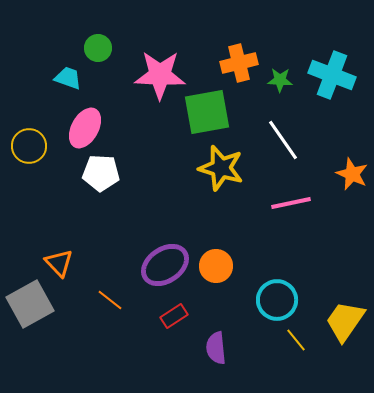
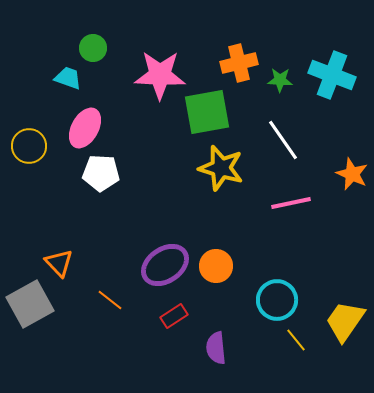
green circle: moved 5 px left
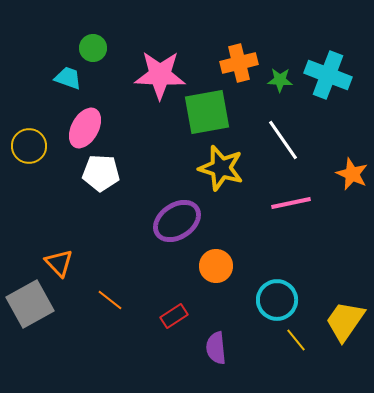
cyan cross: moved 4 px left
purple ellipse: moved 12 px right, 44 px up
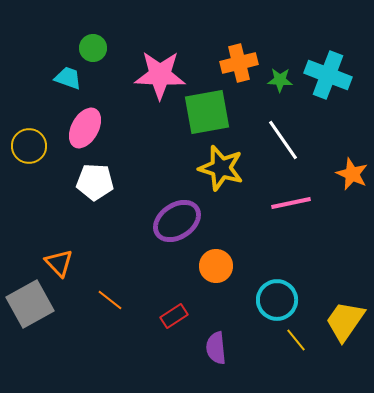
white pentagon: moved 6 px left, 9 px down
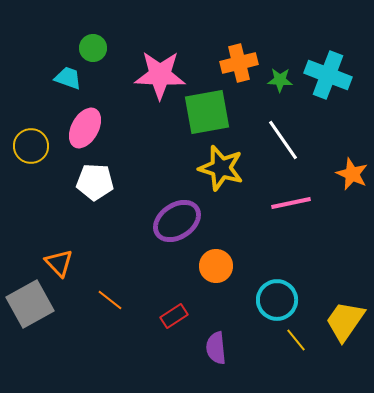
yellow circle: moved 2 px right
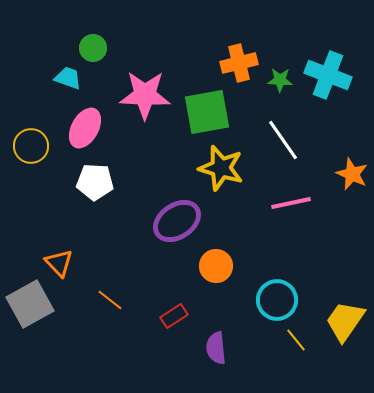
pink star: moved 15 px left, 20 px down
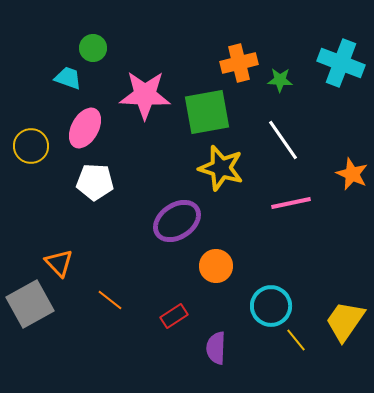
cyan cross: moved 13 px right, 12 px up
cyan circle: moved 6 px left, 6 px down
purple semicircle: rotated 8 degrees clockwise
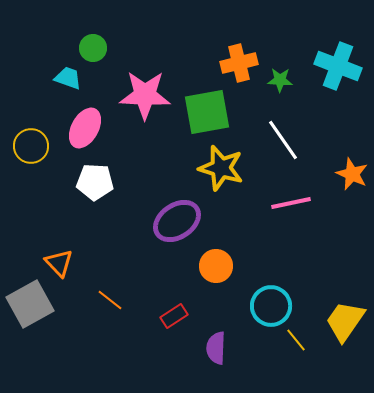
cyan cross: moved 3 px left, 3 px down
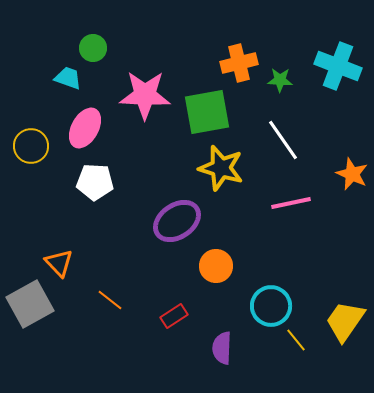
purple semicircle: moved 6 px right
